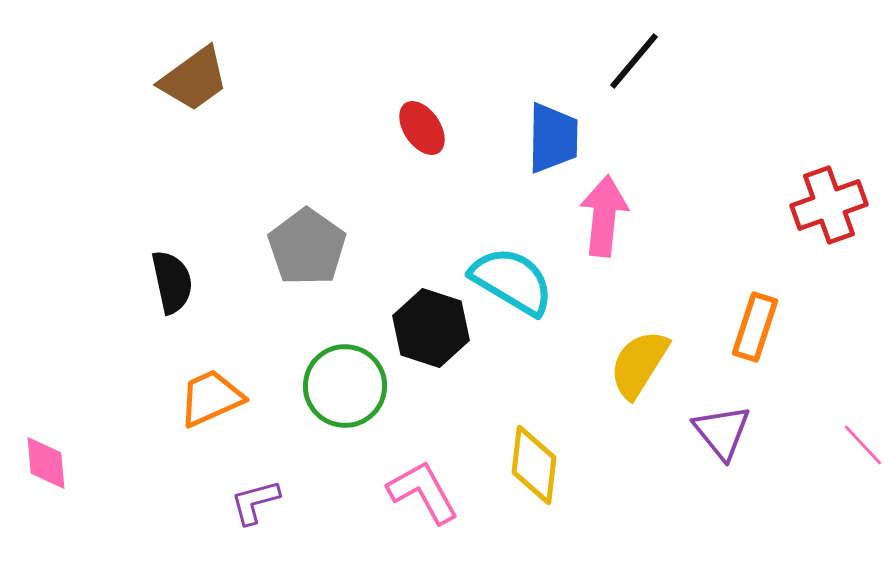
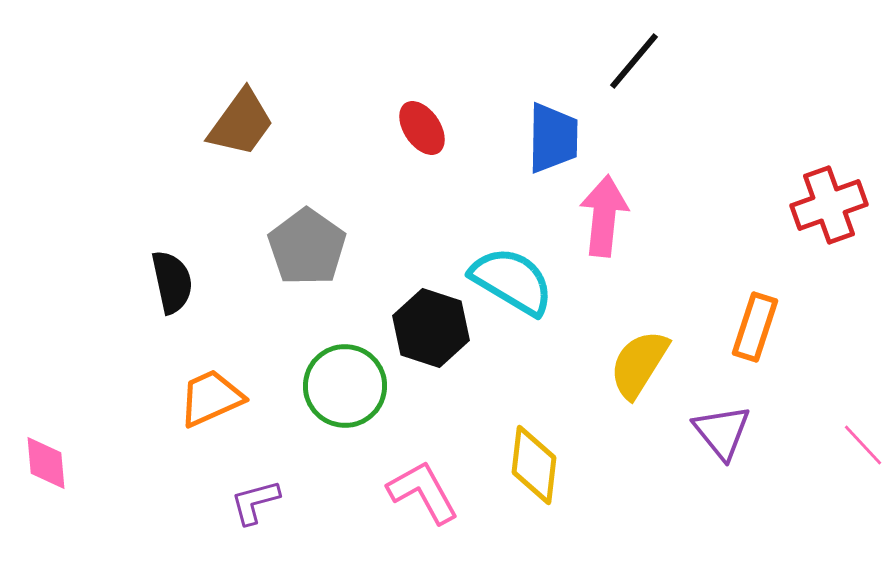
brown trapezoid: moved 47 px right, 44 px down; rotated 18 degrees counterclockwise
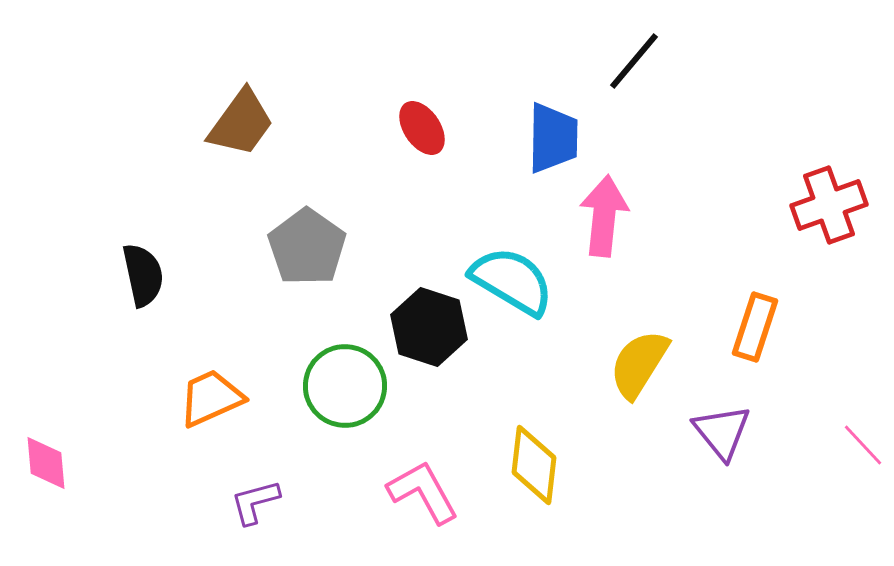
black semicircle: moved 29 px left, 7 px up
black hexagon: moved 2 px left, 1 px up
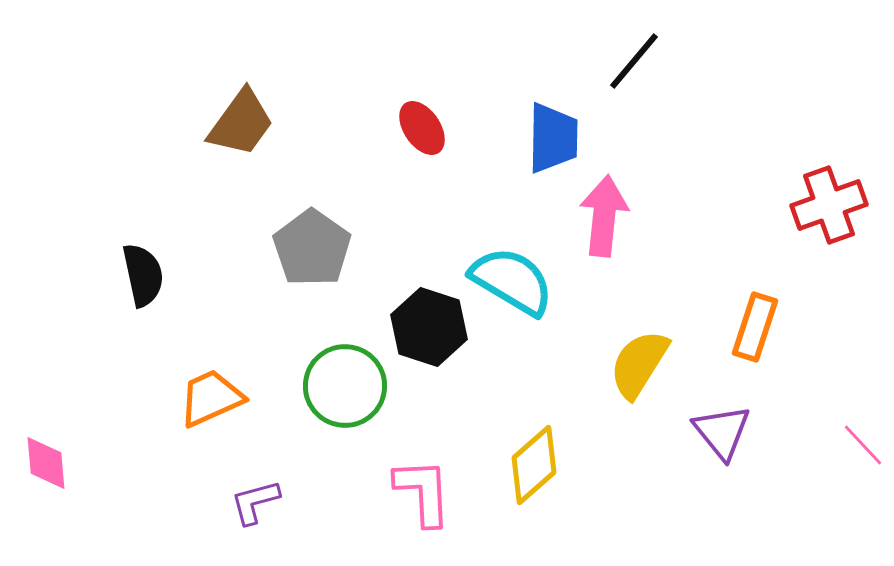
gray pentagon: moved 5 px right, 1 px down
yellow diamond: rotated 42 degrees clockwise
pink L-shape: rotated 26 degrees clockwise
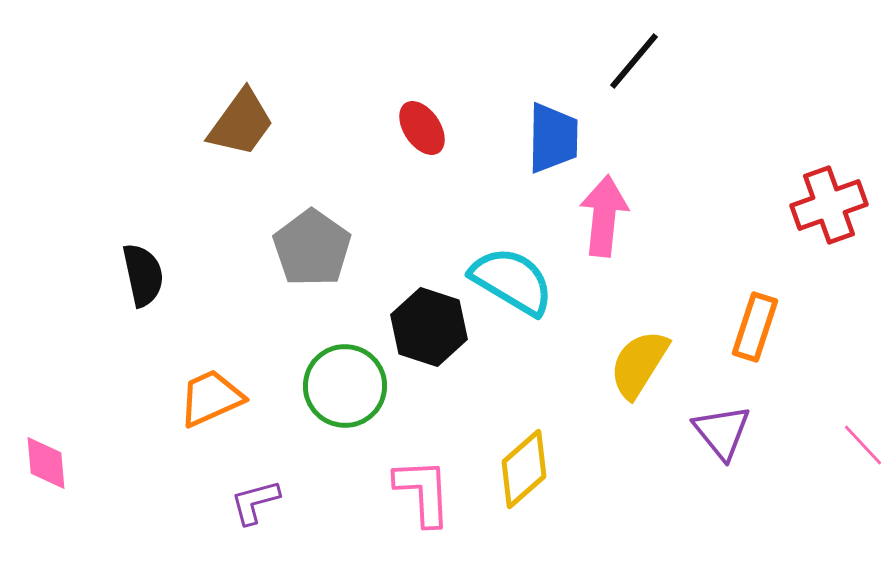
yellow diamond: moved 10 px left, 4 px down
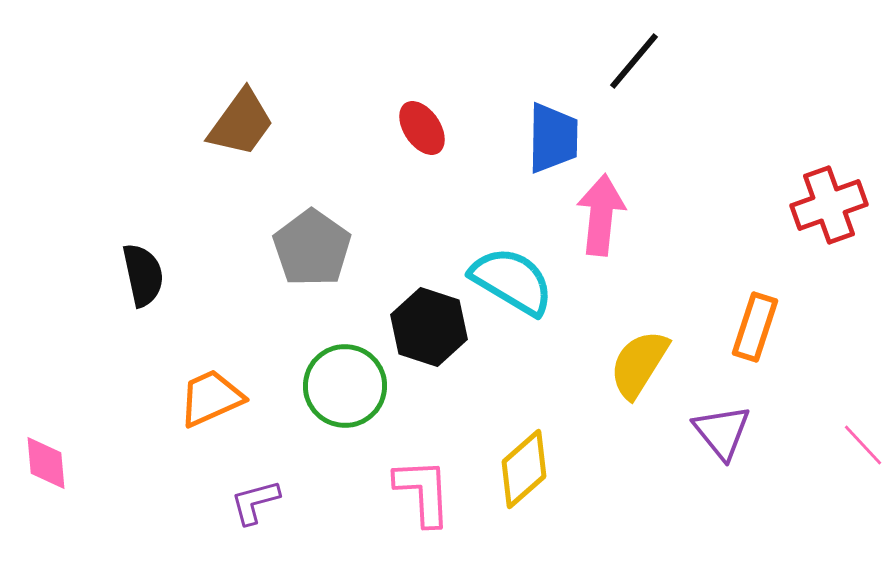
pink arrow: moved 3 px left, 1 px up
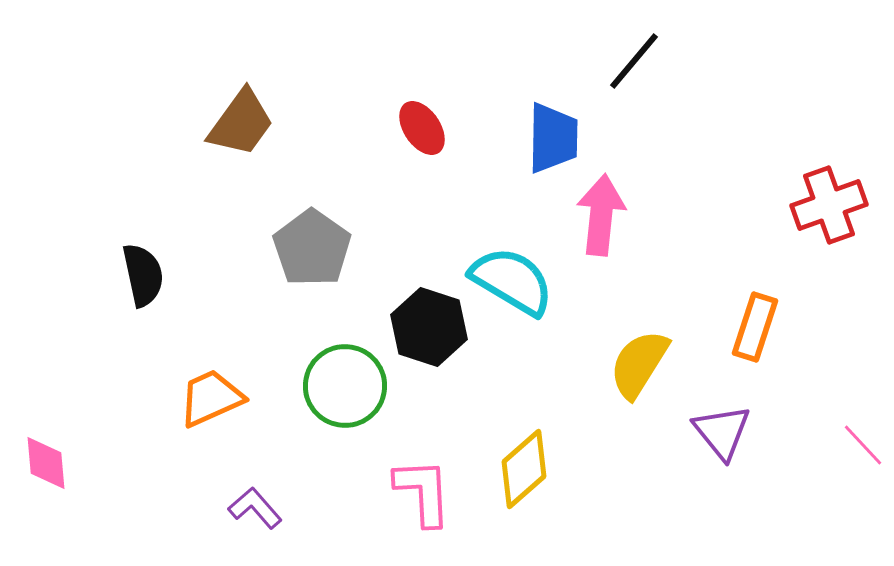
purple L-shape: moved 6 px down; rotated 64 degrees clockwise
